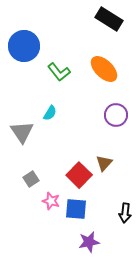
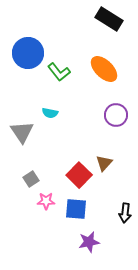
blue circle: moved 4 px right, 7 px down
cyan semicircle: rotated 70 degrees clockwise
pink star: moved 5 px left; rotated 18 degrees counterclockwise
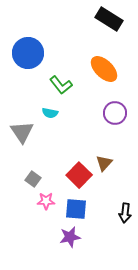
green L-shape: moved 2 px right, 13 px down
purple circle: moved 1 px left, 2 px up
gray square: moved 2 px right; rotated 21 degrees counterclockwise
purple star: moved 19 px left, 5 px up
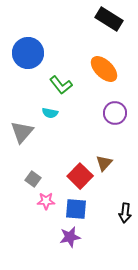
gray triangle: rotated 15 degrees clockwise
red square: moved 1 px right, 1 px down
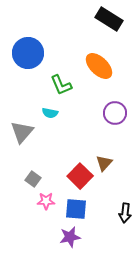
orange ellipse: moved 5 px left, 3 px up
green L-shape: rotated 15 degrees clockwise
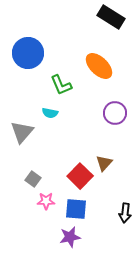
black rectangle: moved 2 px right, 2 px up
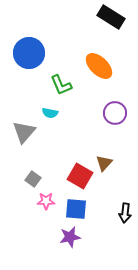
blue circle: moved 1 px right
gray triangle: moved 2 px right
red square: rotated 15 degrees counterclockwise
